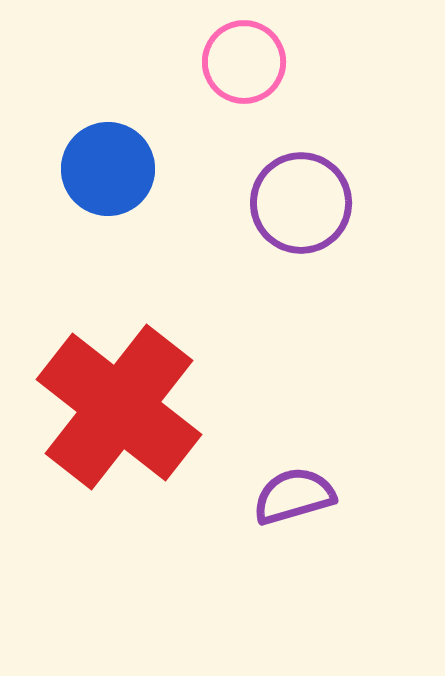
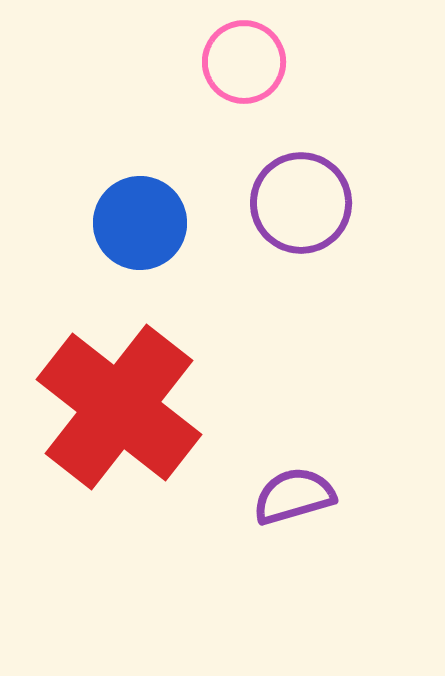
blue circle: moved 32 px right, 54 px down
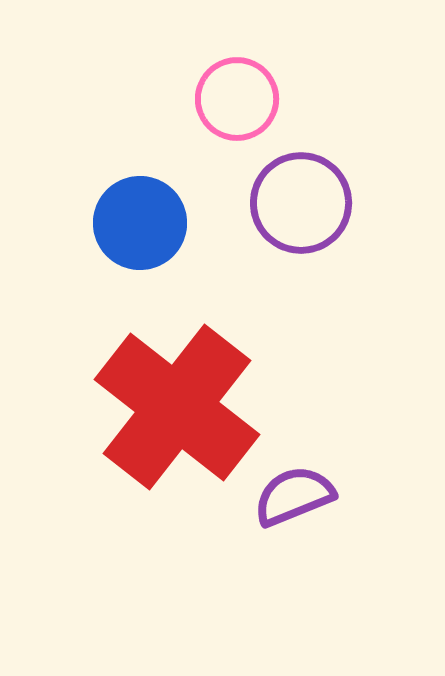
pink circle: moved 7 px left, 37 px down
red cross: moved 58 px right
purple semicircle: rotated 6 degrees counterclockwise
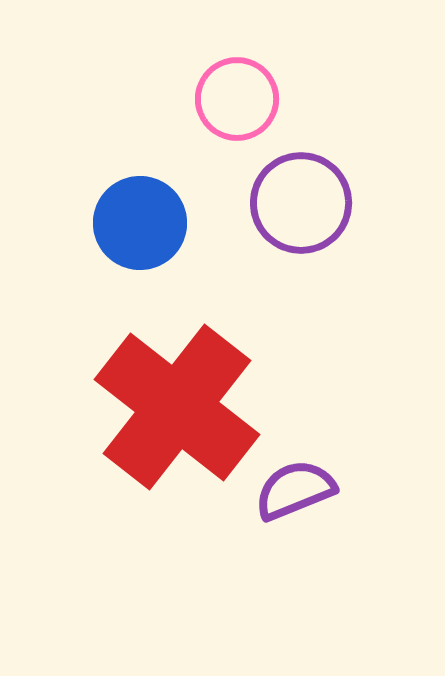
purple semicircle: moved 1 px right, 6 px up
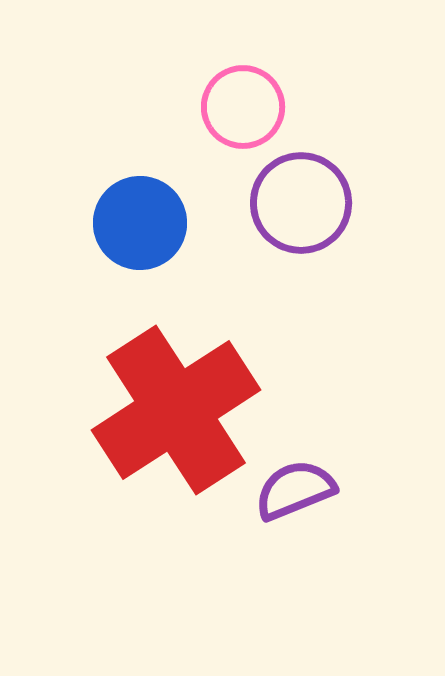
pink circle: moved 6 px right, 8 px down
red cross: moved 1 px left, 3 px down; rotated 19 degrees clockwise
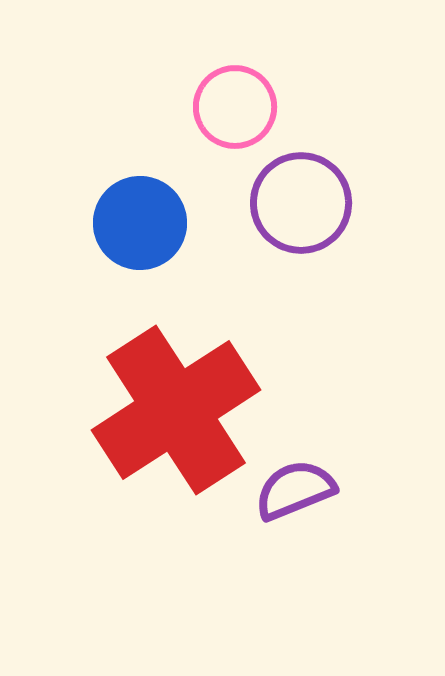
pink circle: moved 8 px left
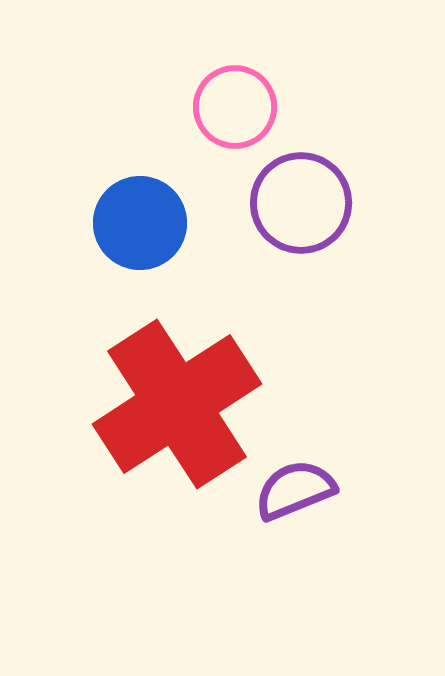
red cross: moved 1 px right, 6 px up
